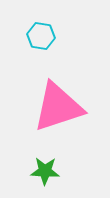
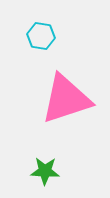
pink triangle: moved 8 px right, 8 px up
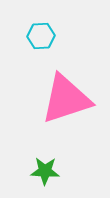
cyan hexagon: rotated 12 degrees counterclockwise
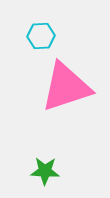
pink triangle: moved 12 px up
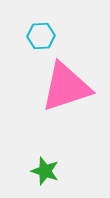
green star: rotated 16 degrees clockwise
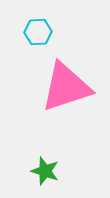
cyan hexagon: moved 3 px left, 4 px up
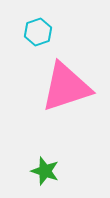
cyan hexagon: rotated 16 degrees counterclockwise
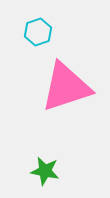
green star: rotated 8 degrees counterclockwise
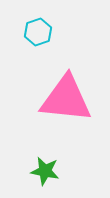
pink triangle: moved 12 px down; rotated 24 degrees clockwise
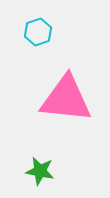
green star: moved 5 px left
